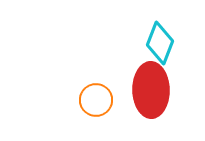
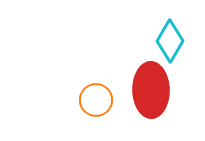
cyan diamond: moved 10 px right, 2 px up; rotated 9 degrees clockwise
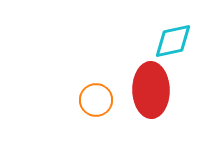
cyan diamond: moved 3 px right; rotated 48 degrees clockwise
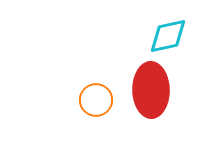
cyan diamond: moved 5 px left, 5 px up
